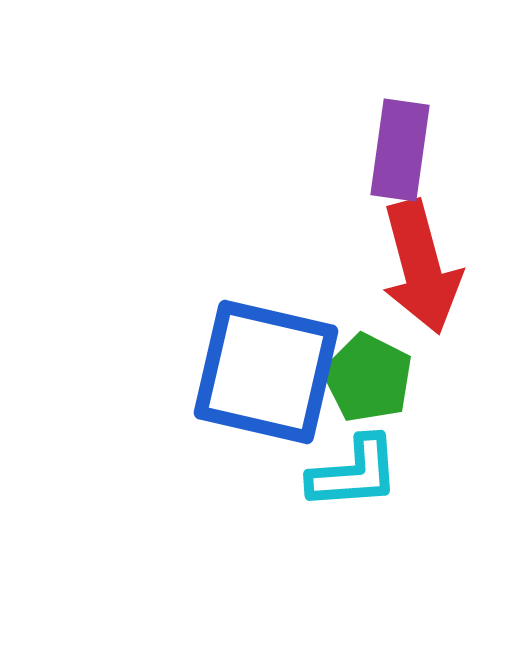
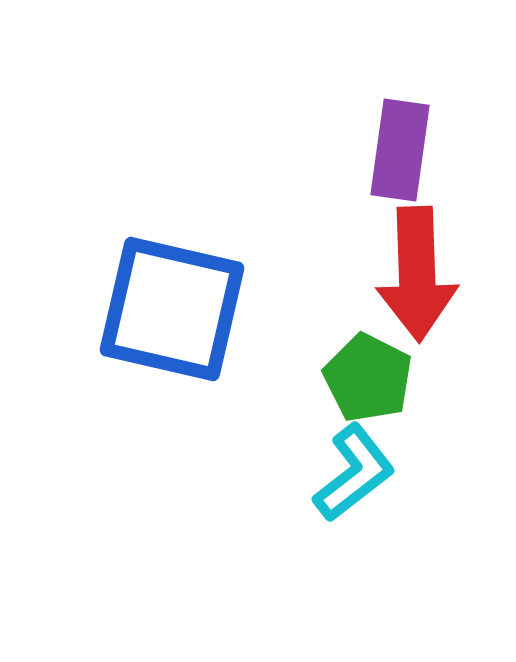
red arrow: moved 4 px left, 7 px down; rotated 13 degrees clockwise
blue square: moved 94 px left, 63 px up
cyan L-shape: rotated 34 degrees counterclockwise
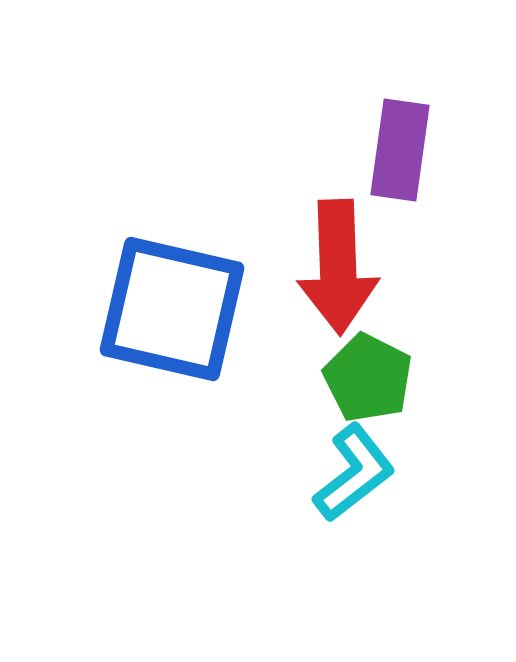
red arrow: moved 79 px left, 7 px up
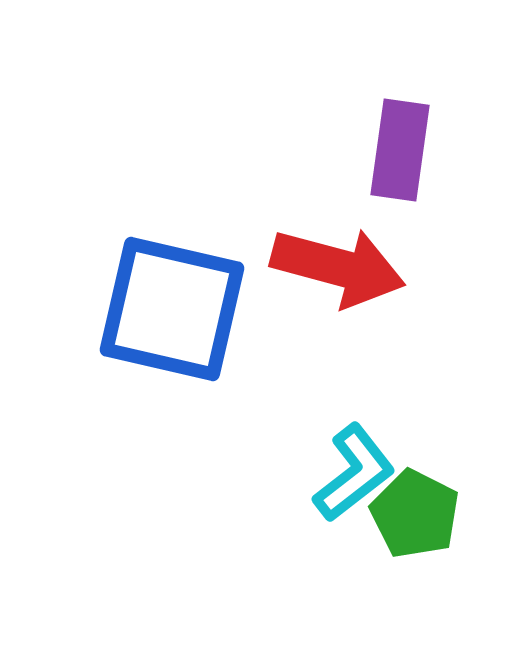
red arrow: rotated 73 degrees counterclockwise
green pentagon: moved 47 px right, 136 px down
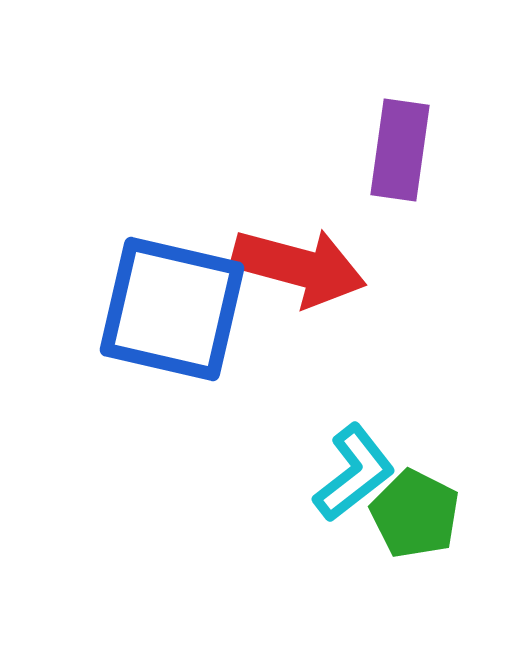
red arrow: moved 39 px left
